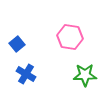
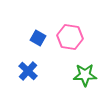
blue square: moved 21 px right, 6 px up; rotated 21 degrees counterclockwise
blue cross: moved 2 px right, 3 px up; rotated 12 degrees clockwise
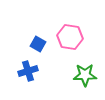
blue square: moved 6 px down
blue cross: rotated 30 degrees clockwise
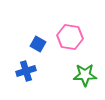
blue cross: moved 2 px left
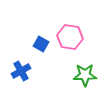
blue square: moved 3 px right
blue cross: moved 5 px left; rotated 12 degrees counterclockwise
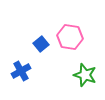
blue square: rotated 21 degrees clockwise
green star: rotated 20 degrees clockwise
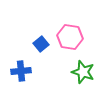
blue cross: rotated 24 degrees clockwise
green star: moved 2 px left, 3 px up
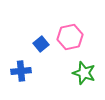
pink hexagon: rotated 20 degrees counterclockwise
green star: moved 1 px right, 1 px down
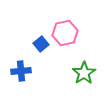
pink hexagon: moved 5 px left, 4 px up
green star: rotated 20 degrees clockwise
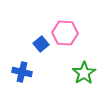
pink hexagon: rotated 15 degrees clockwise
blue cross: moved 1 px right, 1 px down; rotated 18 degrees clockwise
